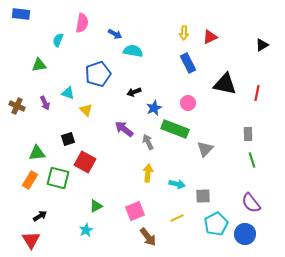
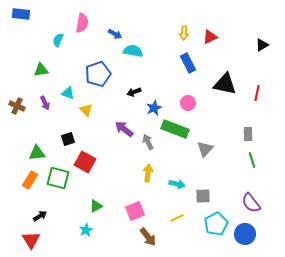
green triangle at (39, 65): moved 2 px right, 5 px down
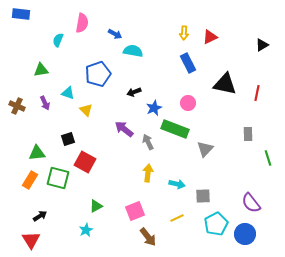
green line at (252, 160): moved 16 px right, 2 px up
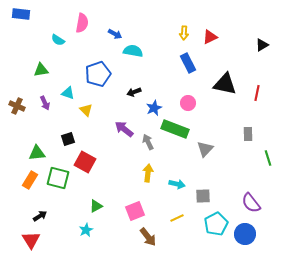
cyan semicircle at (58, 40): rotated 80 degrees counterclockwise
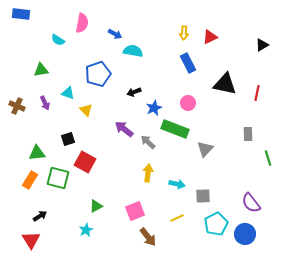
gray arrow at (148, 142): rotated 21 degrees counterclockwise
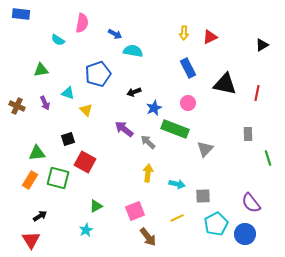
blue rectangle at (188, 63): moved 5 px down
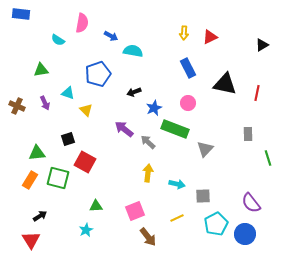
blue arrow at (115, 34): moved 4 px left, 2 px down
green triangle at (96, 206): rotated 24 degrees clockwise
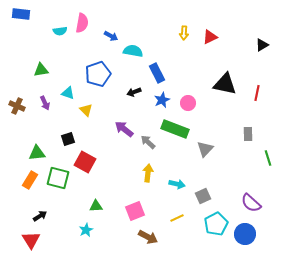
cyan semicircle at (58, 40): moved 2 px right, 9 px up; rotated 40 degrees counterclockwise
blue rectangle at (188, 68): moved 31 px left, 5 px down
blue star at (154, 108): moved 8 px right, 8 px up
gray square at (203, 196): rotated 21 degrees counterclockwise
purple semicircle at (251, 203): rotated 10 degrees counterclockwise
brown arrow at (148, 237): rotated 24 degrees counterclockwise
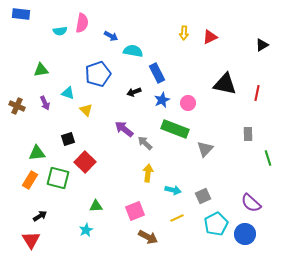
gray arrow at (148, 142): moved 3 px left, 1 px down
red square at (85, 162): rotated 15 degrees clockwise
cyan arrow at (177, 184): moved 4 px left, 6 px down
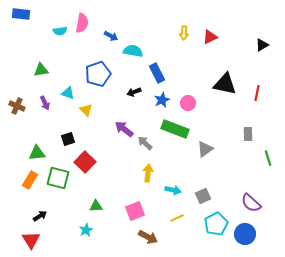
gray triangle at (205, 149): rotated 12 degrees clockwise
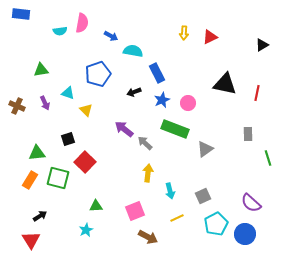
cyan arrow at (173, 190): moved 3 px left, 1 px down; rotated 63 degrees clockwise
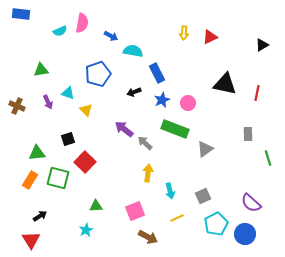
cyan semicircle at (60, 31): rotated 16 degrees counterclockwise
purple arrow at (45, 103): moved 3 px right, 1 px up
